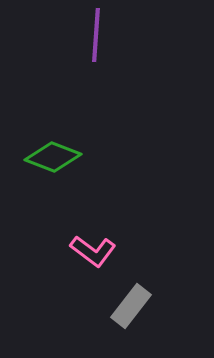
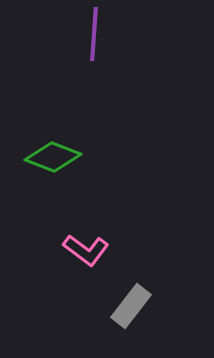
purple line: moved 2 px left, 1 px up
pink L-shape: moved 7 px left, 1 px up
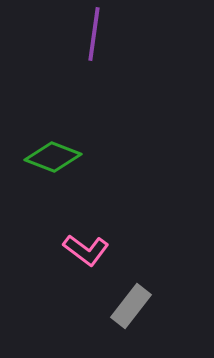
purple line: rotated 4 degrees clockwise
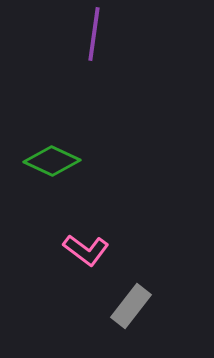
green diamond: moved 1 px left, 4 px down; rotated 4 degrees clockwise
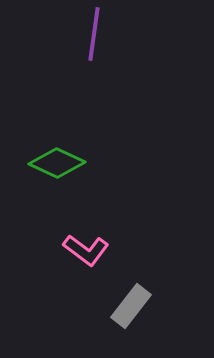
green diamond: moved 5 px right, 2 px down
